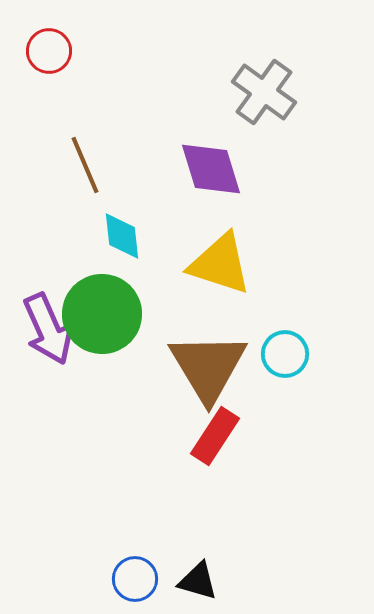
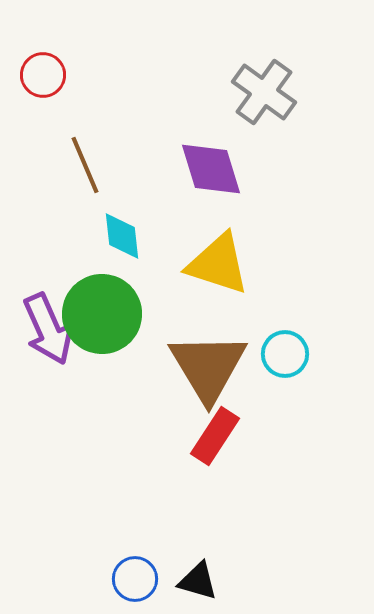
red circle: moved 6 px left, 24 px down
yellow triangle: moved 2 px left
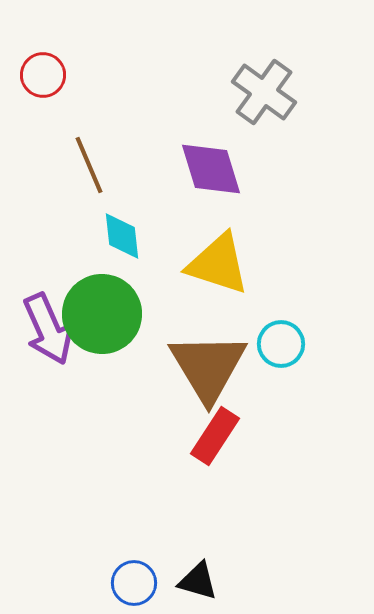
brown line: moved 4 px right
cyan circle: moved 4 px left, 10 px up
blue circle: moved 1 px left, 4 px down
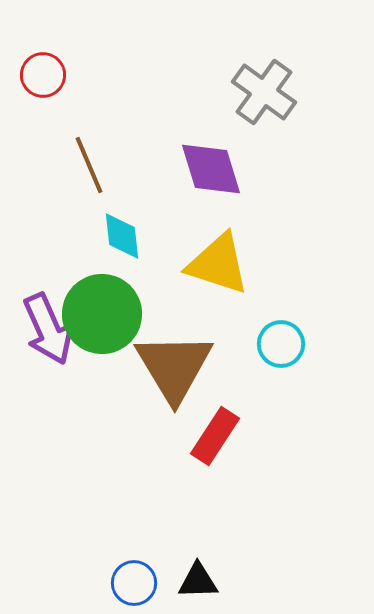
brown triangle: moved 34 px left
black triangle: rotated 18 degrees counterclockwise
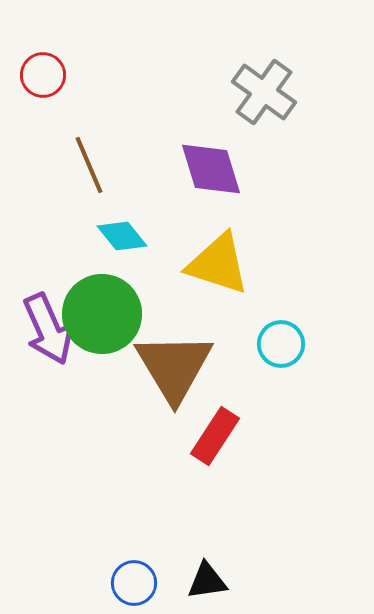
cyan diamond: rotated 33 degrees counterclockwise
black triangle: moved 9 px right; rotated 6 degrees counterclockwise
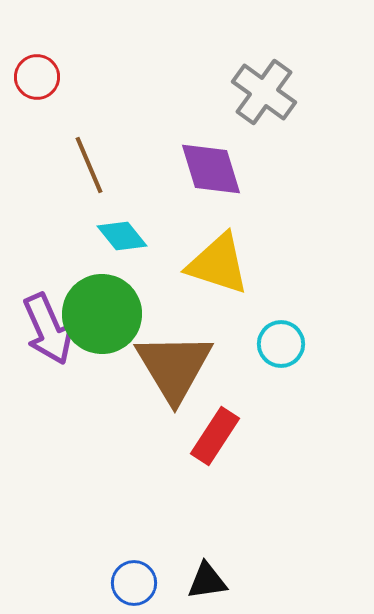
red circle: moved 6 px left, 2 px down
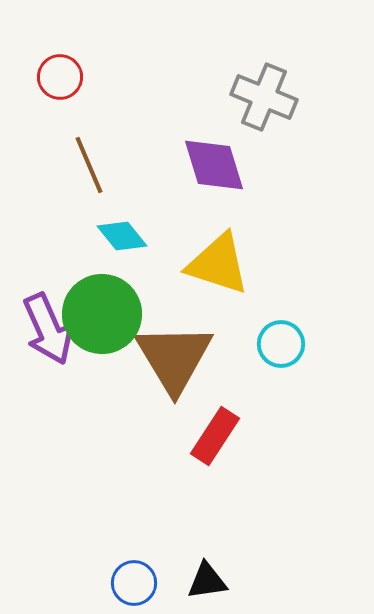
red circle: moved 23 px right
gray cross: moved 5 px down; rotated 14 degrees counterclockwise
purple diamond: moved 3 px right, 4 px up
brown triangle: moved 9 px up
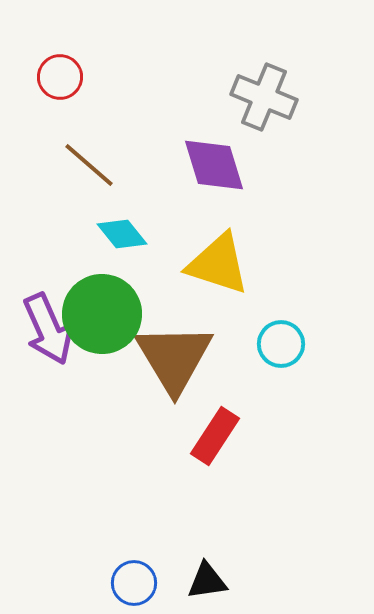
brown line: rotated 26 degrees counterclockwise
cyan diamond: moved 2 px up
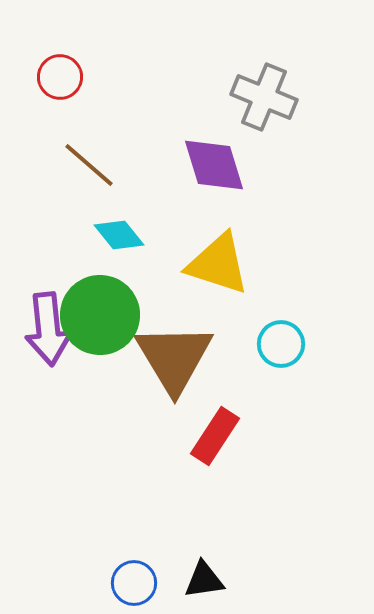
cyan diamond: moved 3 px left, 1 px down
green circle: moved 2 px left, 1 px down
purple arrow: rotated 18 degrees clockwise
black triangle: moved 3 px left, 1 px up
